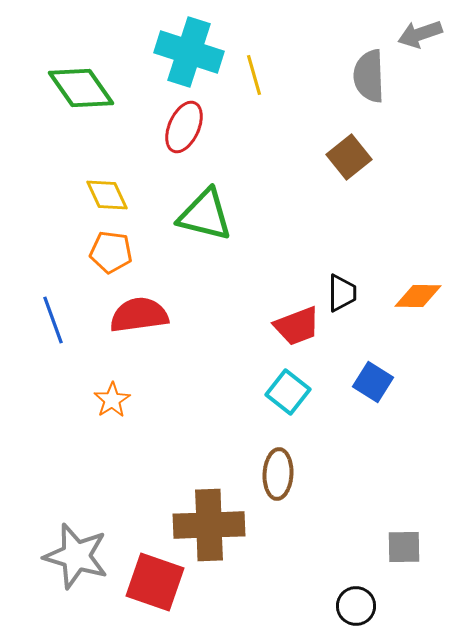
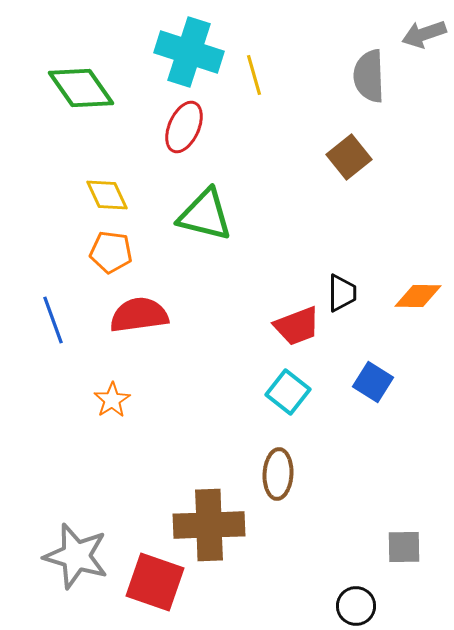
gray arrow: moved 4 px right
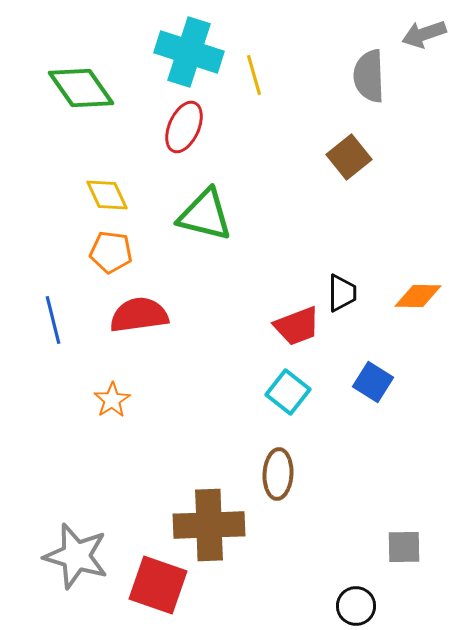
blue line: rotated 6 degrees clockwise
red square: moved 3 px right, 3 px down
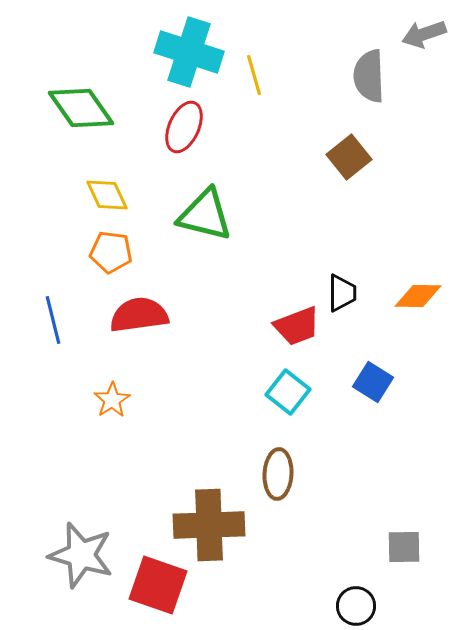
green diamond: moved 20 px down
gray star: moved 5 px right, 1 px up
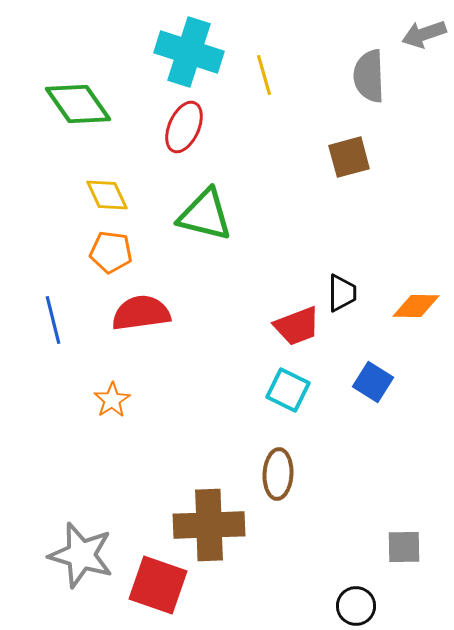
yellow line: moved 10 px right
green diamond: moved 3 px left, 4 px up
brown square: rotated 24 degrees clockwise
orange diamond: moved 2 px left, 10 px down
red semicircle: moved 2 px right, 2 px up
cyan square: moved 2 px up; rotated 12 degrees counterclockwise
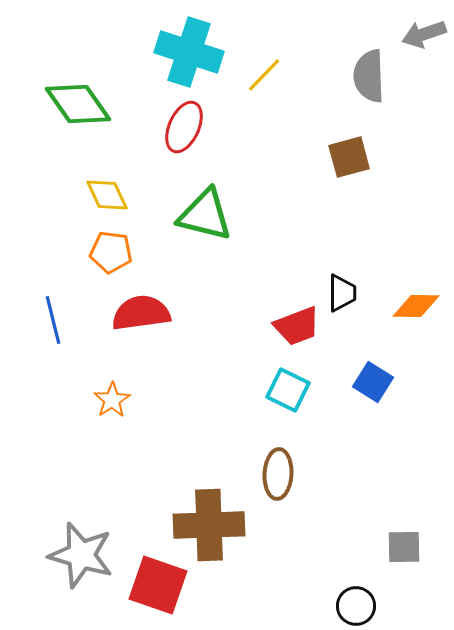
yellow line: rotated 60 degrees clockwise
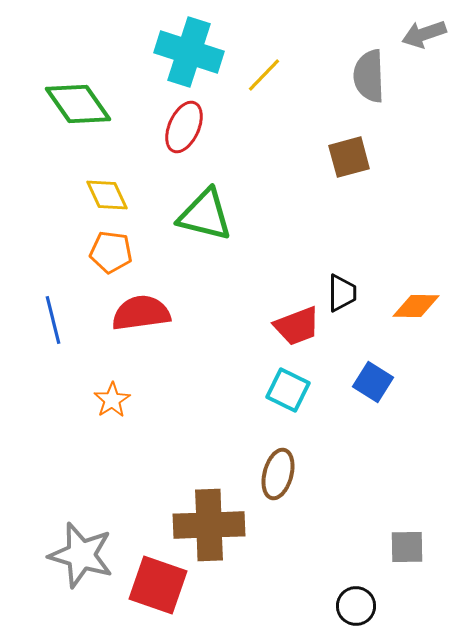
brown ellipse: rotated 12 degrees clockwise
gray square: moved 3 px right
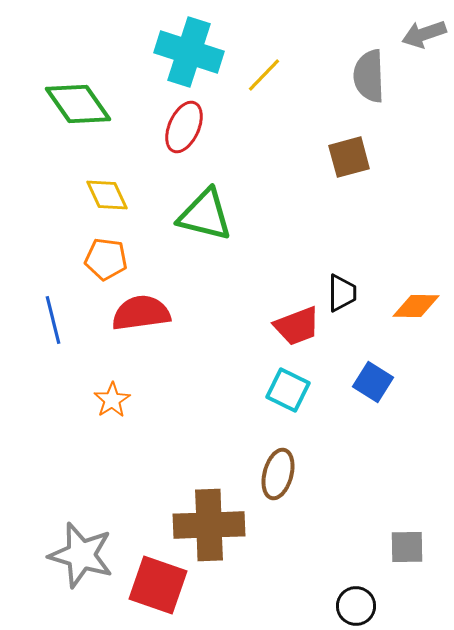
orange pentagon: moved 5 px left, 7 px down
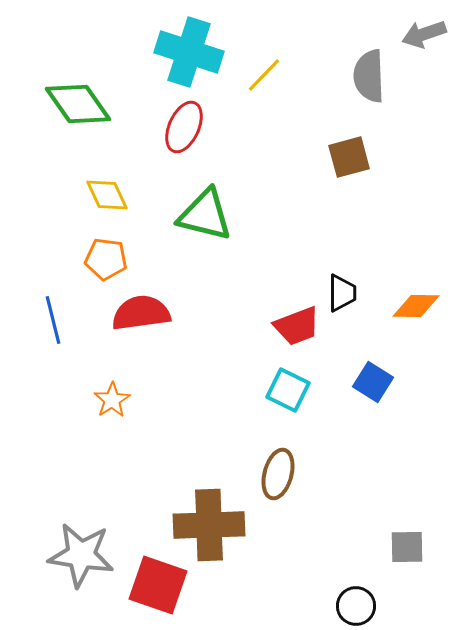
gray star: rotated 8 degrees counterclockwise
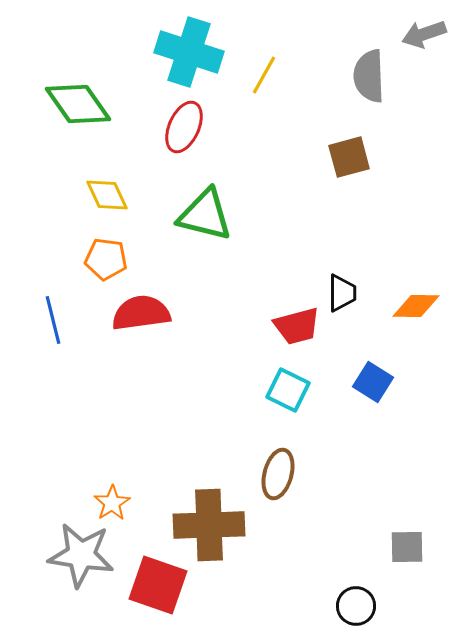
yellow line: rotated 15 degrees counterclockwise
red trapezoid: rotated 6 degrees clockwise
orange star: moved 103 px down
